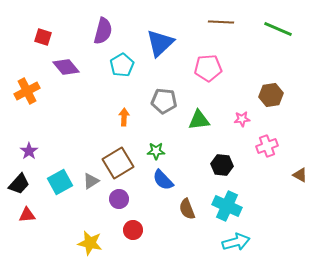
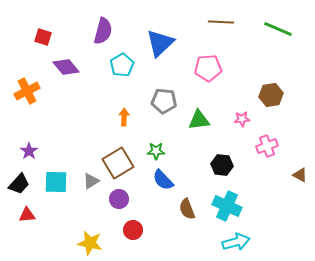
cyan square: moved 4 px left; rotated 30 degrees clockwise
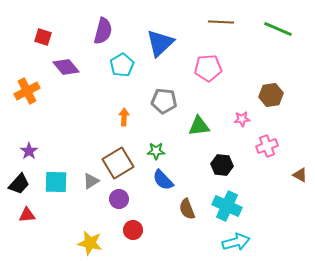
green triangle: moved 6 px down
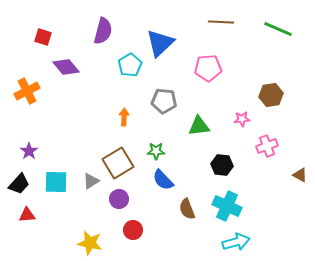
cyan pentagon: moved 8 px right
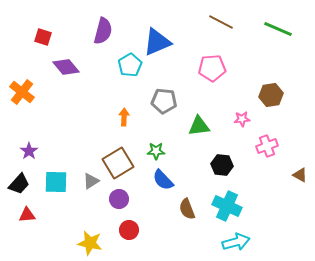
brown line: rotated 25 degrees clockwise
blue triangle: moved 3 px left, 1 px up; rotated 20 degrees clockwise
pink pentagon: moved 4 px right
orange cross: moved 5 px left, 1 px down; rotated 25 degrees counterclockwise
red circle: moved 4 px left
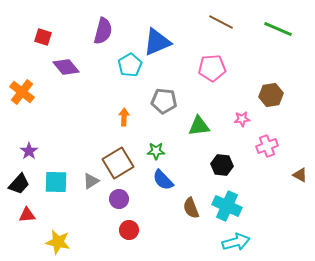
brown semicircle: moved 4 px right, 1 px up
yellow star: moved 32 px left, 1 px up
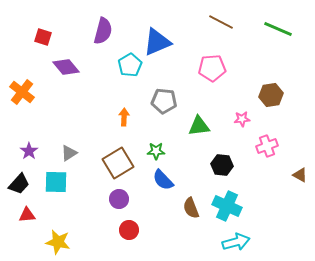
gray triangle: moved 22 px left, 28 px up
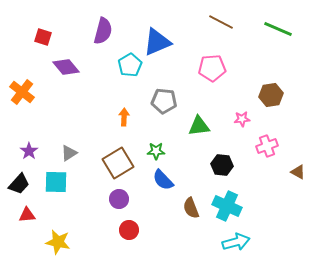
brown triangle: moved 2 px left, 3 px up
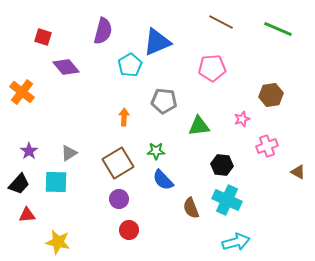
pink star: rotated 14 degrees counterclockwise
cyan cross: moved 6 px up
